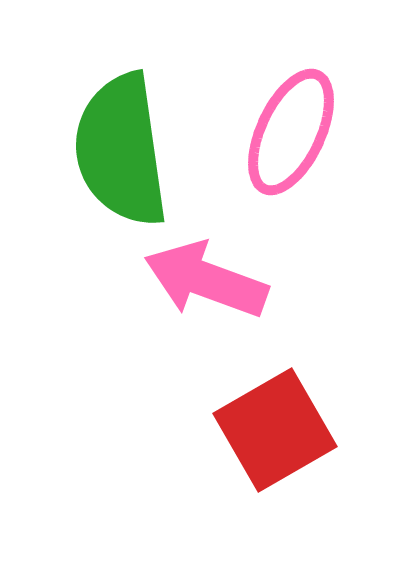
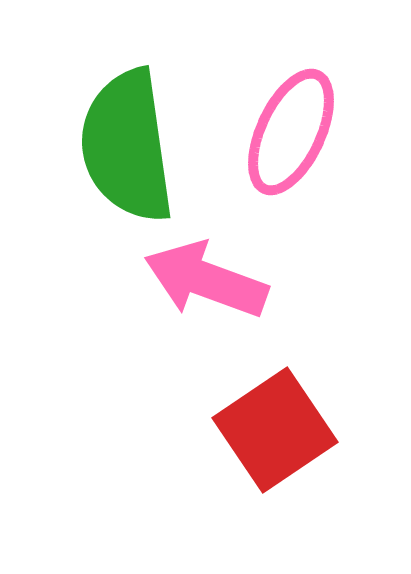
green semicircle: moved 6 px right, 4 px up
red square: rotated 4 degrees counterclockwise
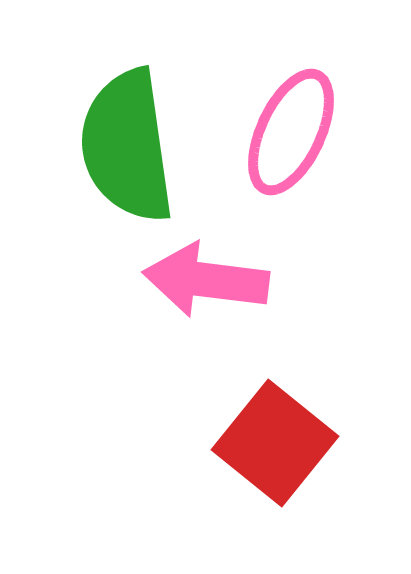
pink arrow: rotated 13 degrees counterclockwise
red square: moved 13 px down; rotated 17 degrees counterclockwise
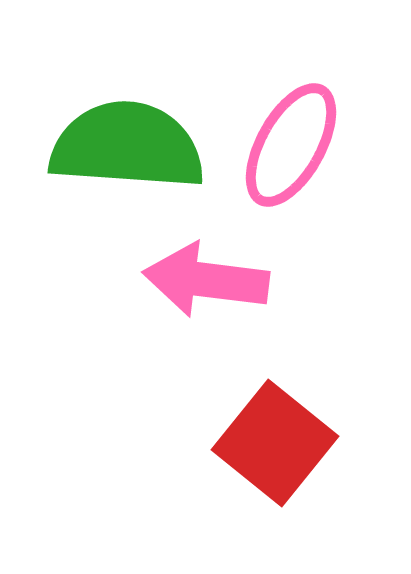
pink ellipse: moved 13 px down; rotated 4 degrees clockwise
green semicircle: rotated 102 degrees clockwise
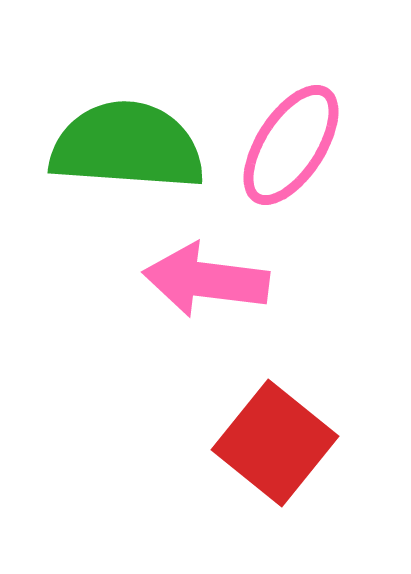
pink ellipse: rotated 4 degrees clockwise
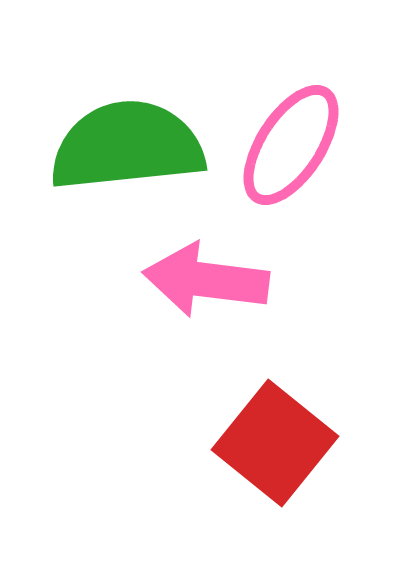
green semicircle: rotated 10 degrees counterclockwise
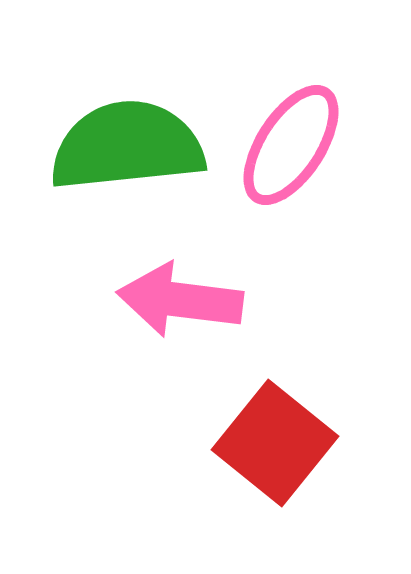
pink arrow: moved 26 px left, 20 px down
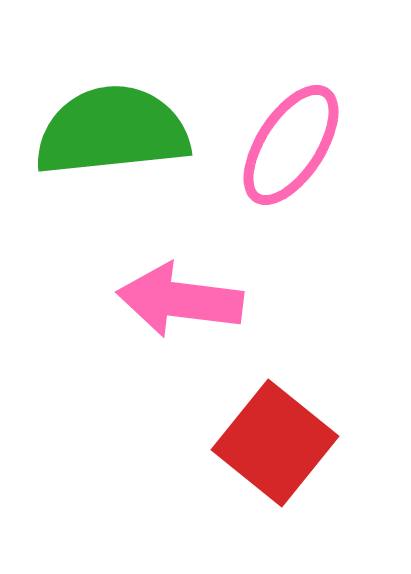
green semicircle: moved 15 px left, 15 px up
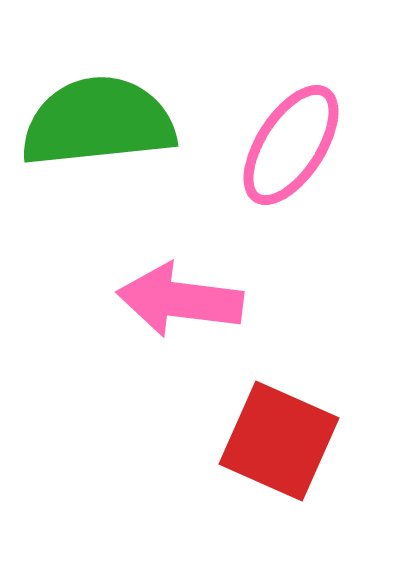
green semicircle: moved 14 px left, 9 px up
red square: moved 4 px right, 2 px up; rotated 15 degrees counterclockwise
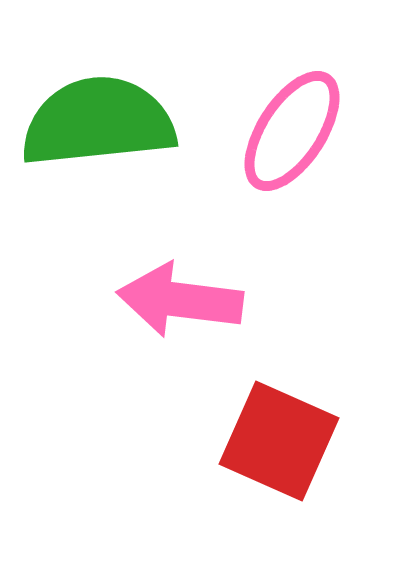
pink ellipse: moved 1 px right, 14 px up
